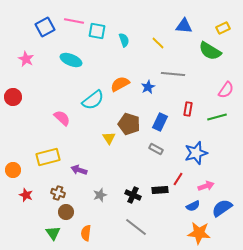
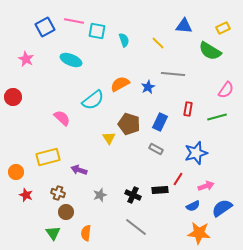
orange circle at (13, 170): moved 3 px right, 2 px down
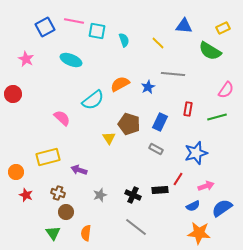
red circle at (13, 97): moved 3 px up
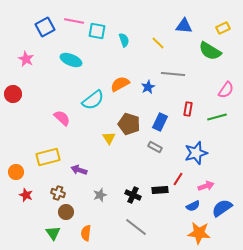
gray rectangle at (156, 149): moved 1 px left, 2 px up
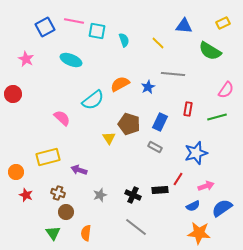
yellow rectangle at (223, 28): moved 5 px up
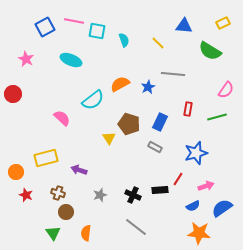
yellow rectangle at (48, 157): moved 2 px left, 1 px down
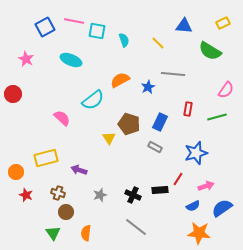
orange semicircle at (120, 84): moved 4 px up
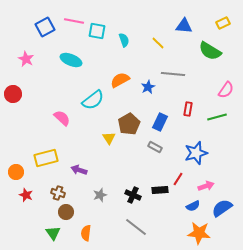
brown pentagon at (129, 124): rotated 25 degrees clockwise
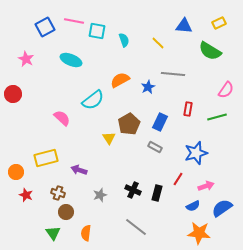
yellow rectangle at (223, 23): moved 4 px left
black rectangle at (160, 190): moved 3 px left, 3 px down; rotated 70 degrees counterclockwise
black cross at (133, 195): moved 5 px up
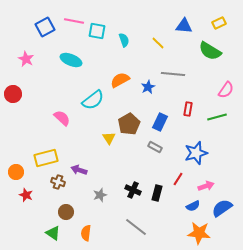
brown cross at (58, 193): moved 11 px up
green triangle at (53, 233): rotated 21 degrees counterclockwise
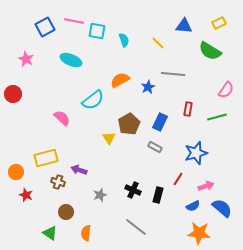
black rectangle at (157, 193): moved 1 px right, 2 px down
blue semicircle at (222, 208): rotated 75 degrees clockwise
green triangle at (53, 233): moved 3 px left
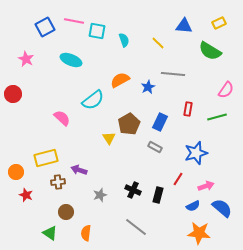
brown cross at (58, 182): rotated 24 degrees counterclockwise
